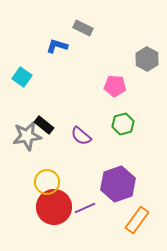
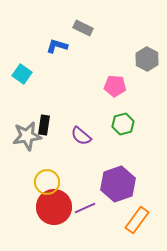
cyan square: moved 3 px up
black rectangle: rotated 60 degrees clockwise
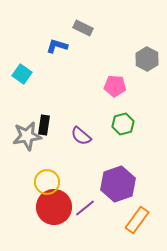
purple line: rotated 15 degrees counterclockwise
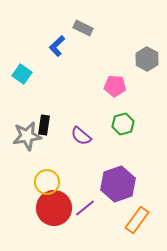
blue L-shape: rotated 60 degrees counterclockwise
red circle: moved 1 px down
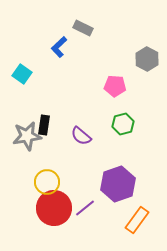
blue L-shape: moved 2 px right, 1 px down
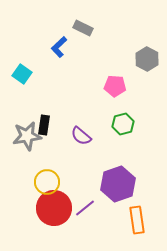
orange rectangle: rotated 44 degrees counterclockwise
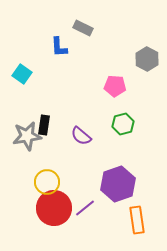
blue L-shape: rotated 50 degrees counterclockwise
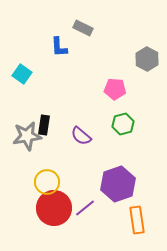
pink pentagon: moved 3 px down
